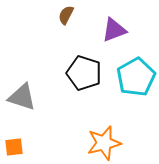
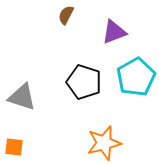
purple triangle: moved 2 px down
black pentagon: moved 9 px down
orange square: rotated 12 degrees clockwise
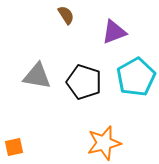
brown semicircle: rotated 120 degrees clockwise
gray triangle: moved 15 px right, 21 px up; rotated 8 degrees counterclockwise
orange square: rotated 18 degrees counterclockwise
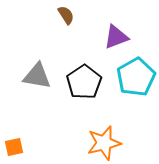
purple triangle: moved 2 px right, 5 px down
black pentagon: rotated 20 degrees clockwise
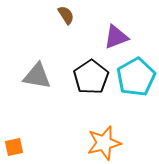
black pentagon: moved 7 px right, 5 px up
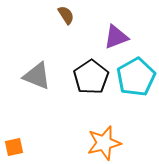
gray triangle: rotated 12 degrees clockwise
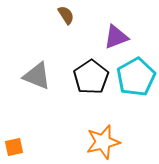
orange star: moved 1 px left, 1 px up
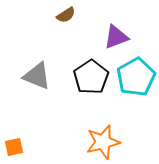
brown semicircle: rotated 90 degrees clockwise
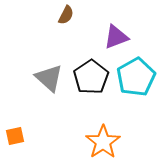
brown semicircle: rotated 30 degrees counterclockwise
gray triangle: moved 12 px right, 2 px down; rotated 20 degrees clockwise
orange star: rotated 20 degrees counterclockwise
orange square: moved 1 px right, 11 px up
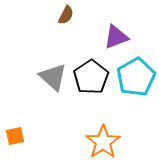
gray triangle: moved 4 px right, 1 px up
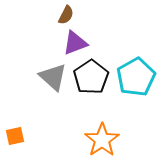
purple triangle: moved 41 px left, 6 px down
orange star: moved 1 px left, 2 px up
